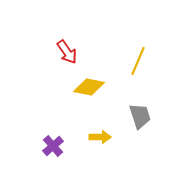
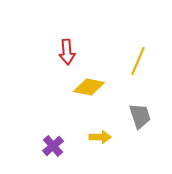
red arrow: rotated 30 degrees clockwise
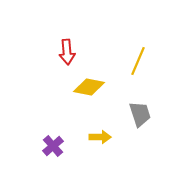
gray trapezoid: moved 2 px up
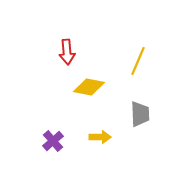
gray trapezoid: rotated 16 degrees clockwise
purple cross: moved 5 px up
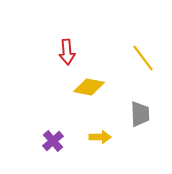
yellow line: moved 5 px right, 3 px up; rotated 60 degrees counterclockwise
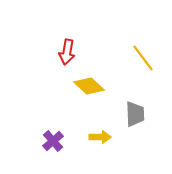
red arrow: rotated 15 degrees clockwise
yellow diamond: moved 1 px up; rotated 32 degrees clockwise
gray trapezoid: moved 5 px left
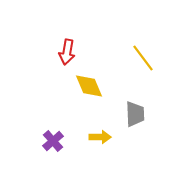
yellow diamond: rotated 24 degrees clockwise
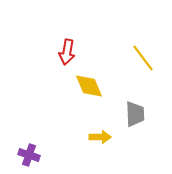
purple cross: moved 24 px left, 14 px down; rotated 30 degrees counterclockwise
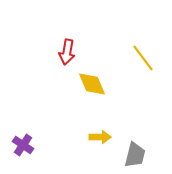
yellow diamond: moved 3 px right, 2 px up
gray trapezoid: moved 41 px down; rotated 16 degrees clockwise
purple cross: moved 6 px left, 10 px up; rotated 15 degrees clockwise
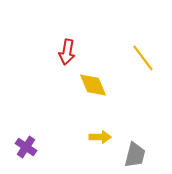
yellow diamond: moved 1 px right, 1 px down
purple cross: moved 3 px right, 2 px down
